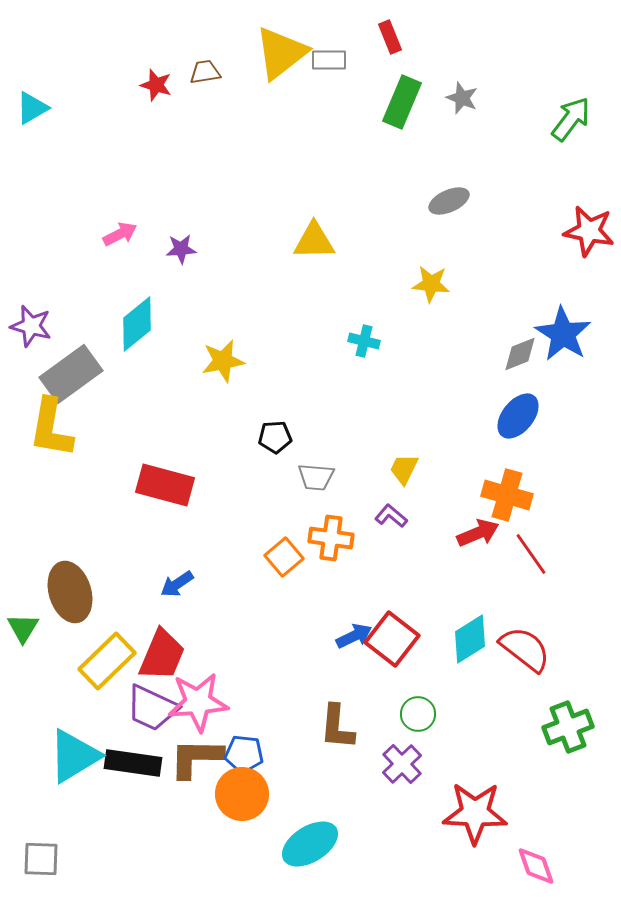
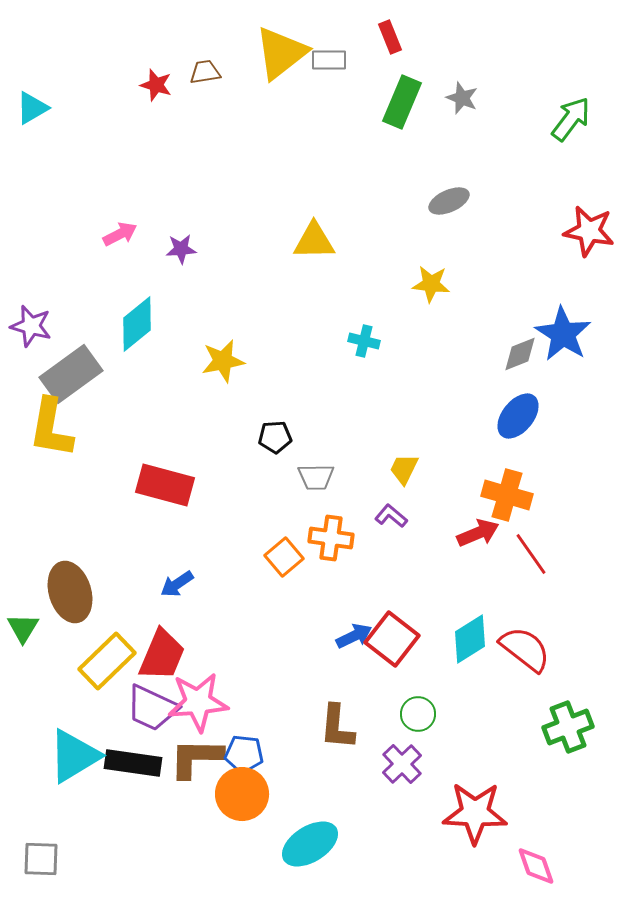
gray trapezoid at (316, 477): rotated 6 degrees counterclockwise
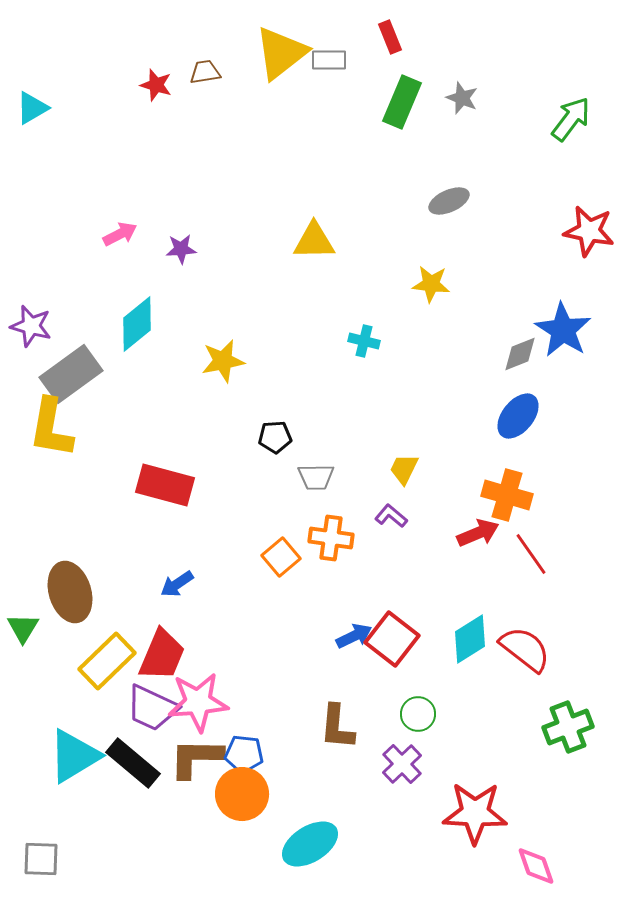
blue star at (563, 334): moved 4 px up
orange square at (284, 557): moved 3 px left
black rectangle at (133, 763): rotated 32 degrees clockwise
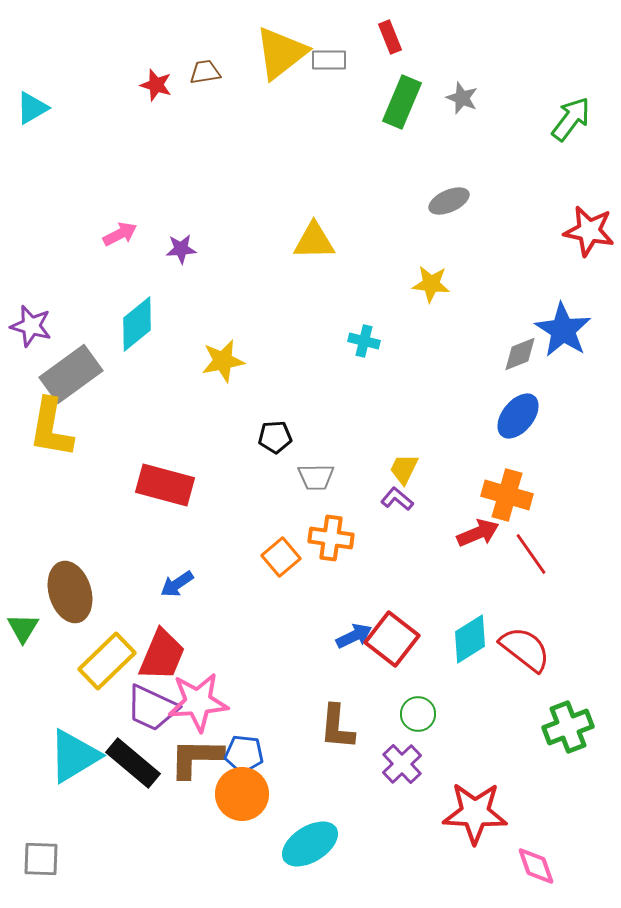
purple L-shape at (391, 516): moved 6 px right, 17 px up
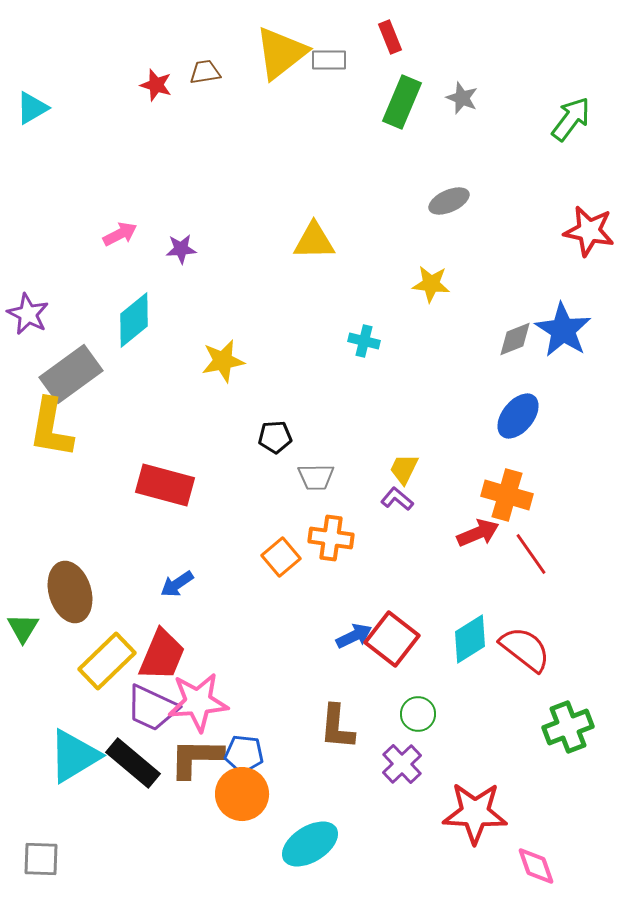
cyan diamond at (137, 324): moved 3 px left, 4 px up
purple star at (31, 326): moved 3 px left, 12 px up; rotated 12 degrees clockwise
gray diamond at (520, 354): moved 5 px left, 15 px up
